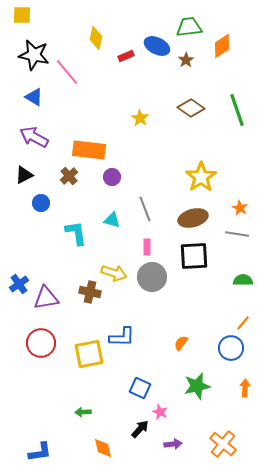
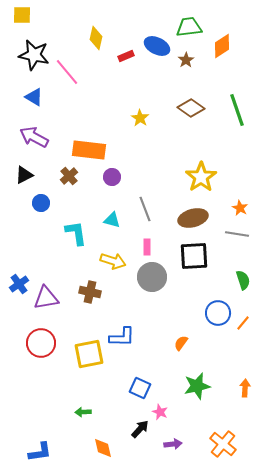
yellow arrow at (114, 273): moved 1 px left, 12 px up
green semicircle at (243, 280): rotated 72 degrees clockwise
blue circle at (231, 348): moved 13 px left, 35 px up
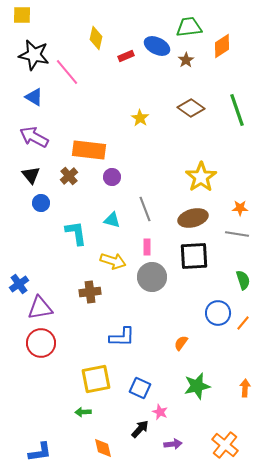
black triangle at (24, 175): moved 7 px right; rotated 42 degrees counterclockwise
orange star at (240, 208): rotated 28 degrees counterclockwise
brown cross at (90, 292): rotated 20 degrees counterclockwise
purple triangle at (46, 298): moved 6 px left, 10 px down
yellow square at (89, 354): moved 7 px right, 25 px down
orange cross at (223, 444): moved 2 px right, 1 px down
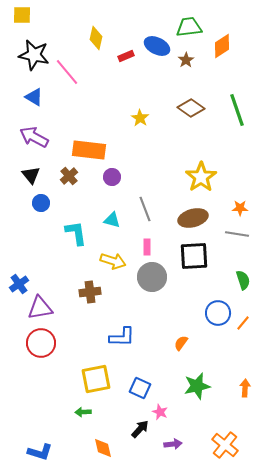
blue L-shape at (40, 452): rotated 25 degrees clockwise
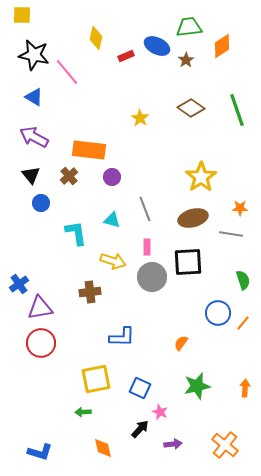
gray line at (237, 234): moved 6 px left
black square at (194, 256): moved 6 px left, 6 px down
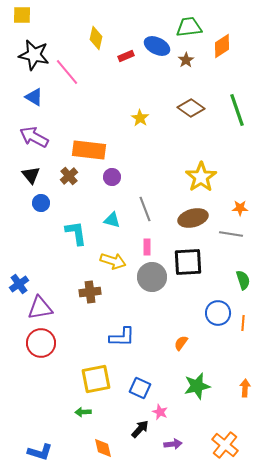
orange line at (243, 323): rotated 35 degrees counterclockwise
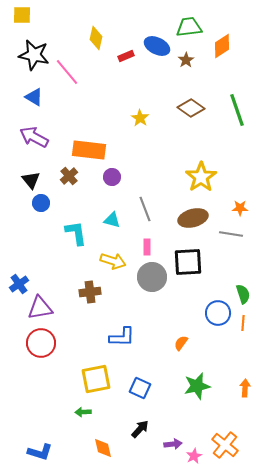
black triangle at (31, 175): moved 5 px down
green semicircle at (243, 280): moved 14 px down
pink star at (160, 412): moved 34 px right, 44 px down; rotated 21 degrees clockwise
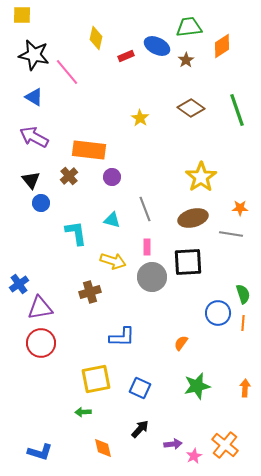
brown cross at (90, 292): rotated 10 degrees counterclockwise
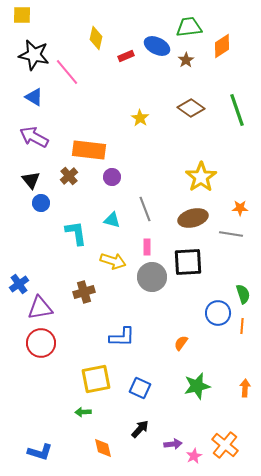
brown cross at (90, 292): moved 6 px left
orange line at (243, 323): moved 1 px left, 3 px down
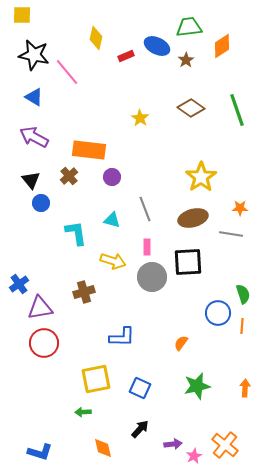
red circle at (41, 343): moved 3 px right
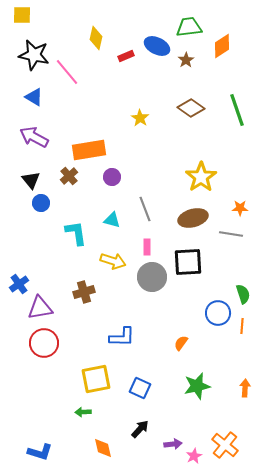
orange rectangle at (89, 150): rotated 16 degrees counterclockwise
